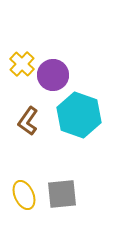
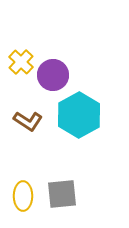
yellow cross: moved 1 px left, 2 px up
cyan hexagon: rotated 12 degrees clockwise
brown L-shape: rotated 92 degrees counterclockwise
yellow ellipse: moved 1 px left, 1 px down; rotated 24 degrees clockwise
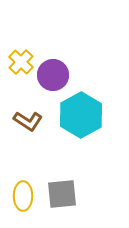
cyan hexagon: moved 2 px right
